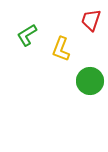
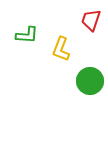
green L-shape: rotated 145 degrees counterclockwise
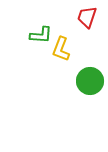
red trapezoid: moved 4 px left, 3 px up
green L-shape: moved 14 px right
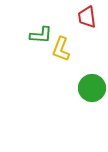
red trapezoid: rotated 25 degrees counterclockwise
green circle: moved 2 px right, 7 px down
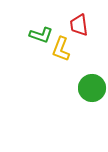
red trapezoid: moved 8 px left, 8 px down
green L-shape: rotated 15 degrees clockwise
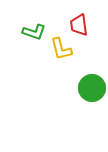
green L-shape: moved 7 px left, 3 px up
yellow L-shape: rotated 35 degrees counterclockwise
